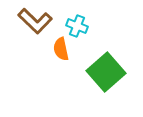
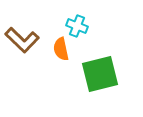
brown L-shape: moved 13 px left, 19 px down
green square: moved 6 px left, 2 px down; rotated 27 degrees clockwise
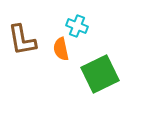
brown L-shape: rotated 36 degrees clockwise
green square: rotated 12 degrees counterclockwise
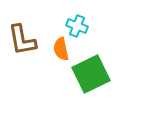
green square: moved 9 px left
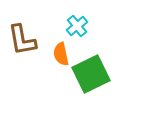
cyan cross: rotated 30 degrees clockwise
orange semicircle: moved 5 px down
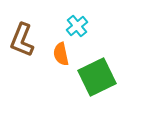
brown L-shape: rotated 32 degrees clockwise
green square: moved 6 px right, 3 px down
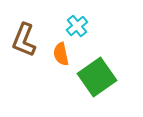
brown L-shape: moved 2 px right
green square: rotated 9 degrees counterclockwise
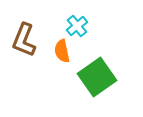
orange semicircle: moved 1 px right, 3 px up
